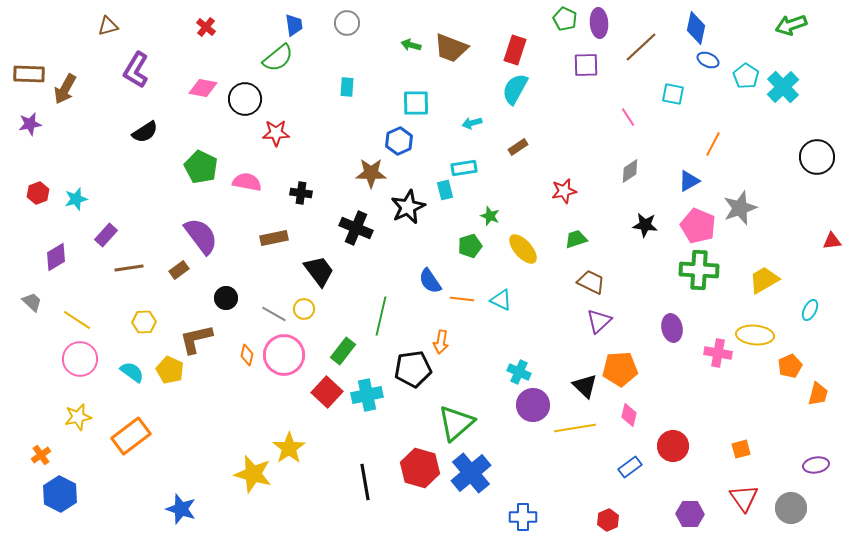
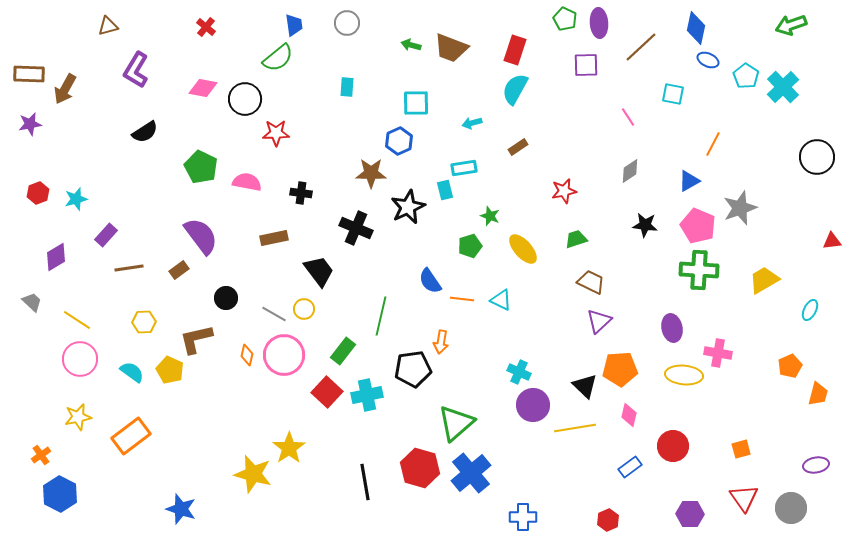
yellow ellipse at (755, 335): moved 71 px left, 40 px down
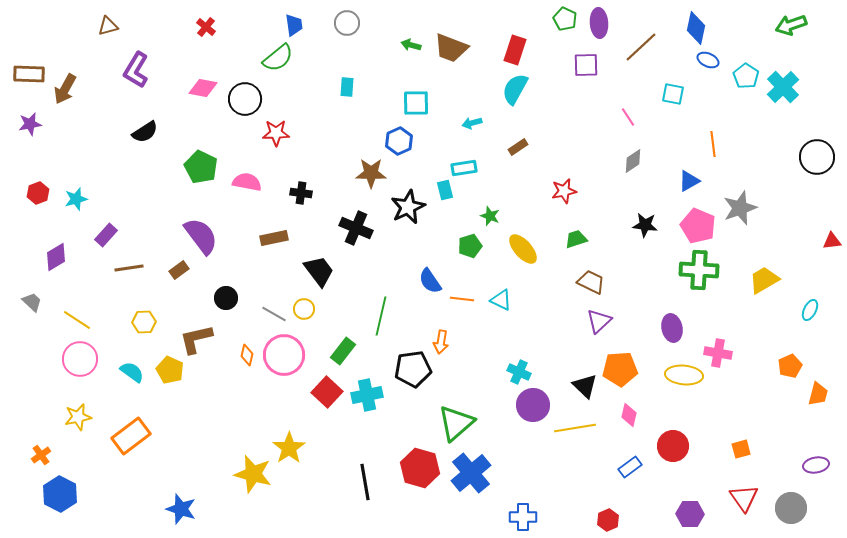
orange line at (713, 144): rotated 35 degrees counterclockwise
gray diamond at (630, 171): moved 3 px right, 10 px up
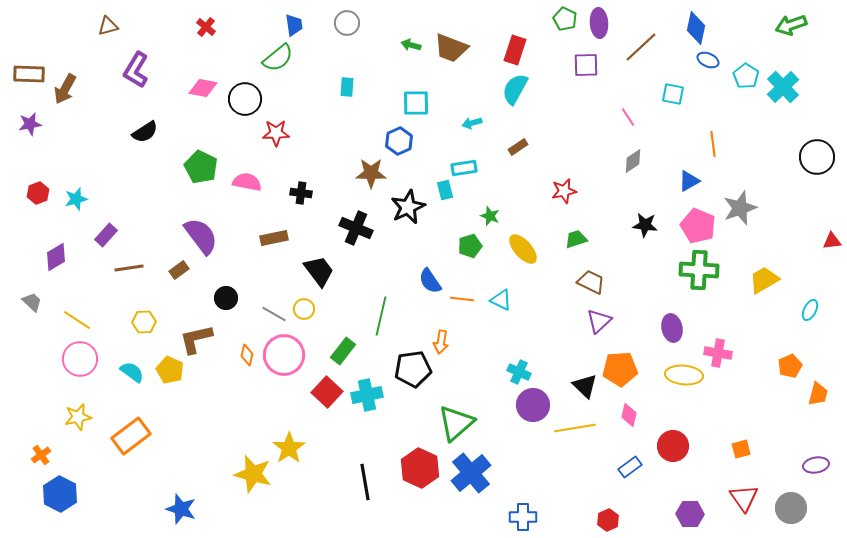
red hexagon at (420, 468): rotated 9 degrees clockwise
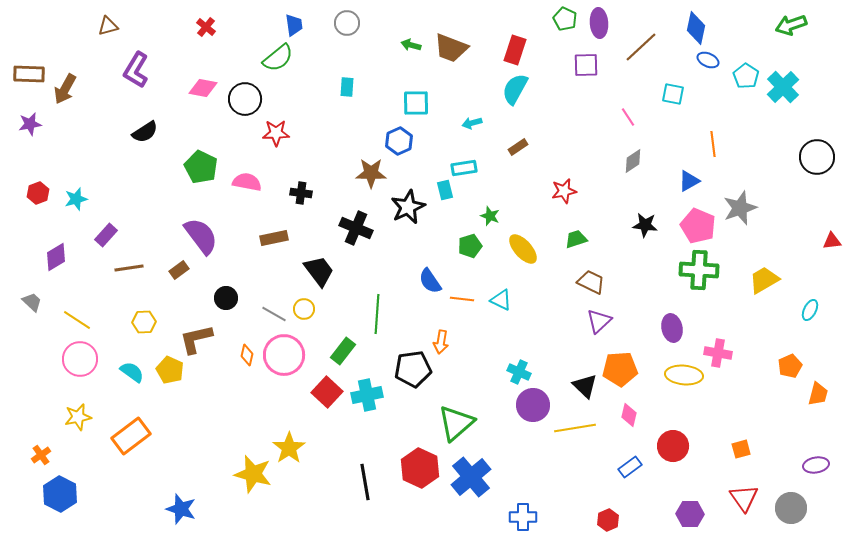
green line at (381, 316): moved 4 px left, 2 px up; rotated 9 degrees counterclockwise
blue cross at (471, 473): moved 4 px down
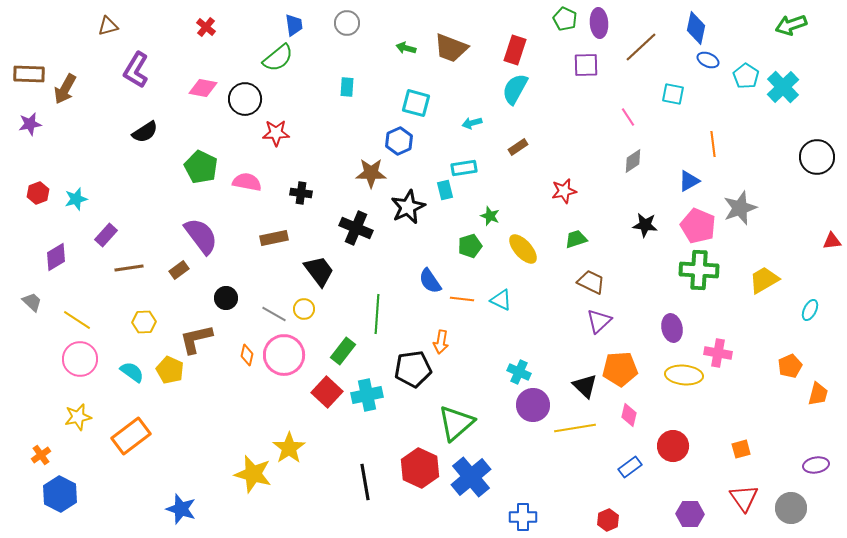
green arrow at (411, 45): moved 5 px left, 3 px down
cyan square at (416, 103): rotated 16 degrees clockwise
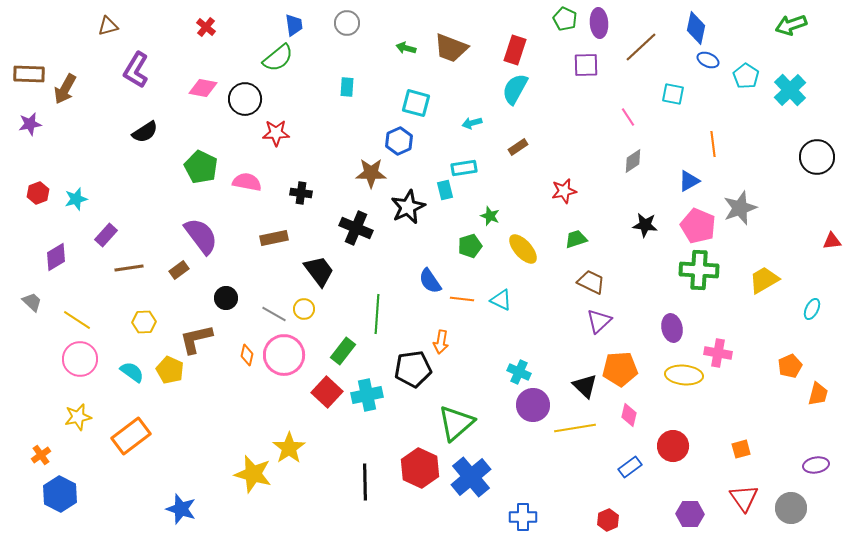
cyan cross at (783, 87): moved 7 px right, 3 px down
cyan ellipse at (810, 310): moved 2 px right, 1 px up
black line at (365, 482): rotated 9 degrees clockwise
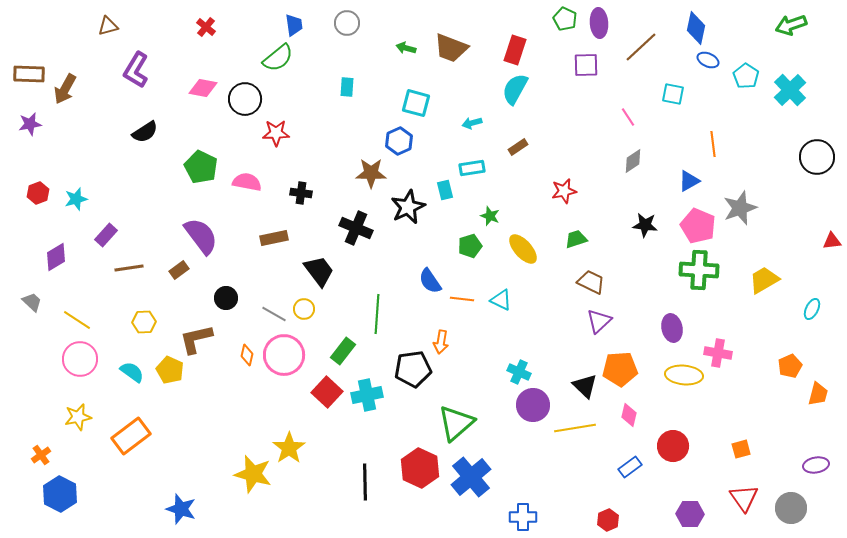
cyan rectangle at (464, 168): moved 8 px right
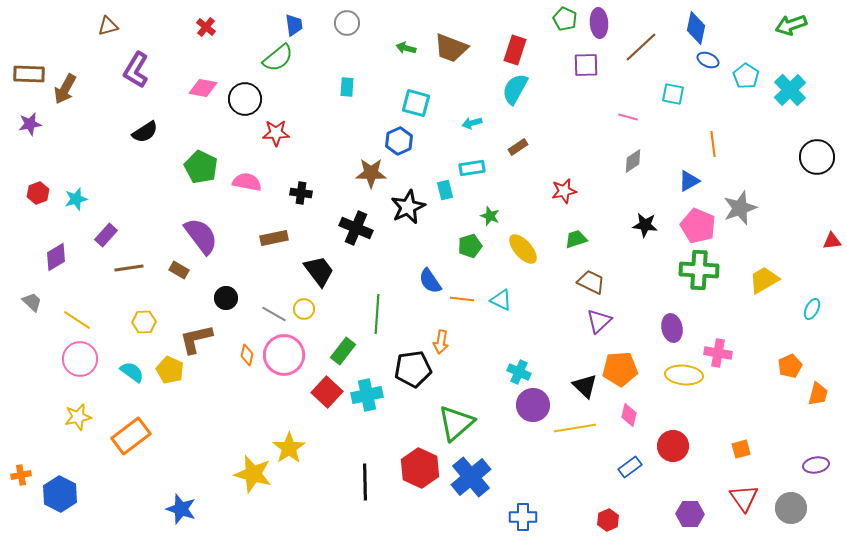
pink line at (628, 117): rotated 42 degrees counterclockwise
brown rectangle at (179, 270): rotated 66 degrees clockwise
orange cross at (41, 455): moved 20 px left, 20 px down; rotated 24 degrees clockwise
